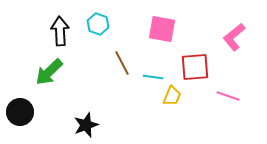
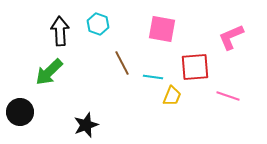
pink L-shape: moved 3 px left; rotated 16 degrees clockwise
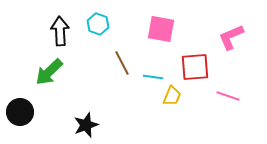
pink square: moved 1 px left
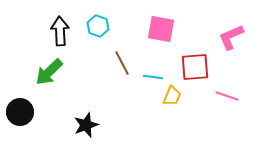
cyan hexagon: moved 2 px down
pink line: moved 1 px left
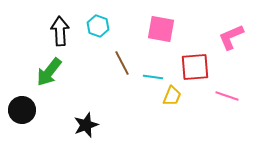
green arrow: rotated 8 degrees counterclockwise
black circle: moved 2 px right, 2 px up
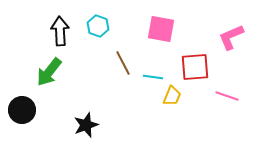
brown line: moved 1 px right
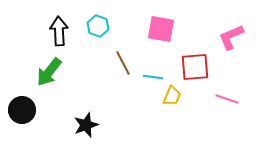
black arrow: moved 1 px left
pink line: moved 3 px down
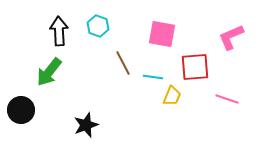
pink square: moved 1 px right, 5 px down
black circle: moved 1 px left
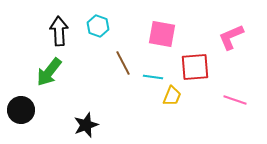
pink line: moved 8 px right, 1 px down
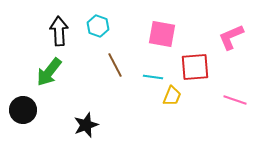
brown line: moved 8 px left, 2 px down
black circle: moved 2 px right
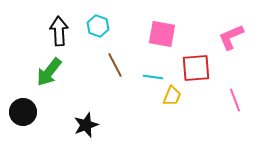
red square: moved 1 px right, 1 px down
pink line: rotated 50 degrees clockwise
black circle: moved 2 px down
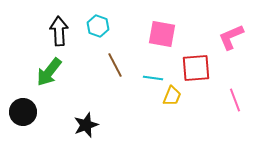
cyan line: moved 1 px down
